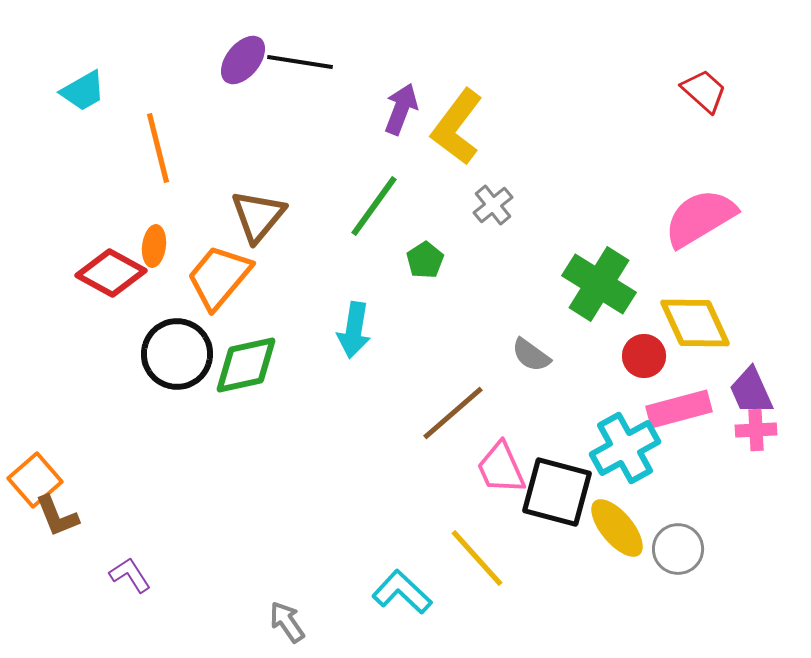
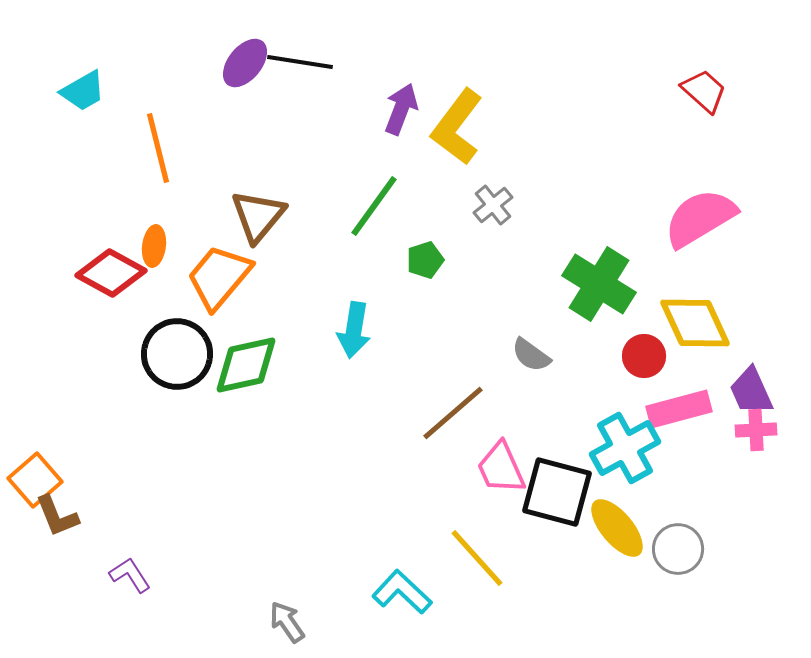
purple ellipse: moved 2 px right, 3 px down
green pentagon: rotated 15 degrees clockwise
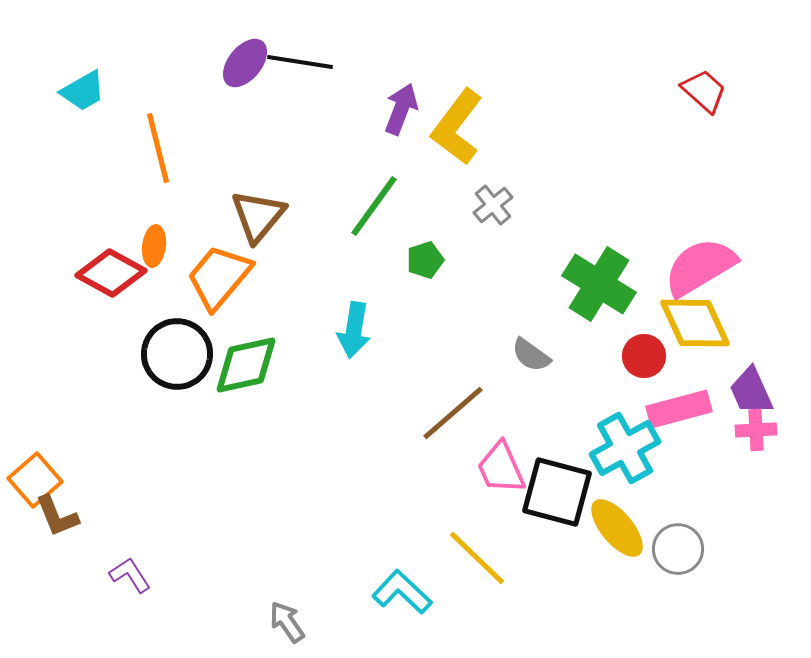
pink semicircle: moved 49 px down
yellow line: rotated 4 degrees counterclockwise
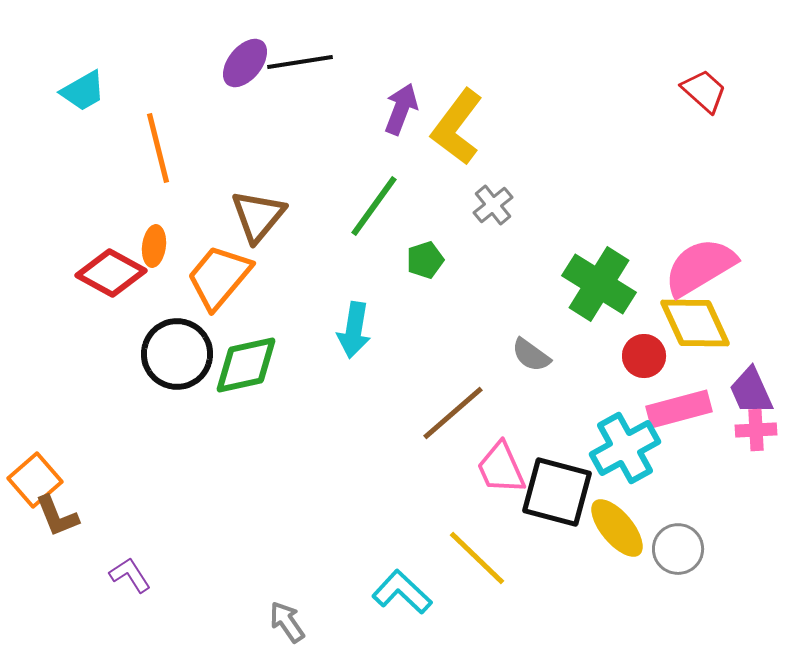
black line: rotated 18 degrees counterclockwise
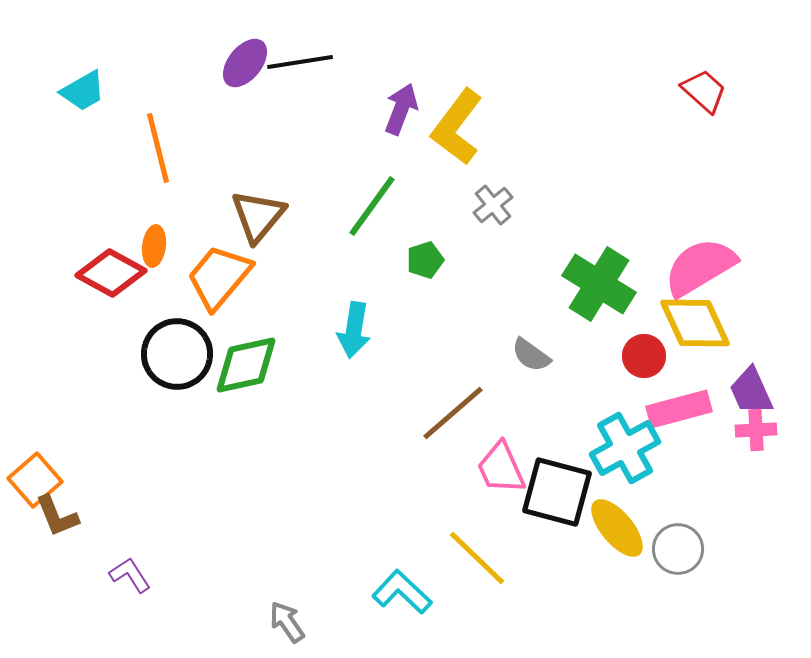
green line: moved 2 px left
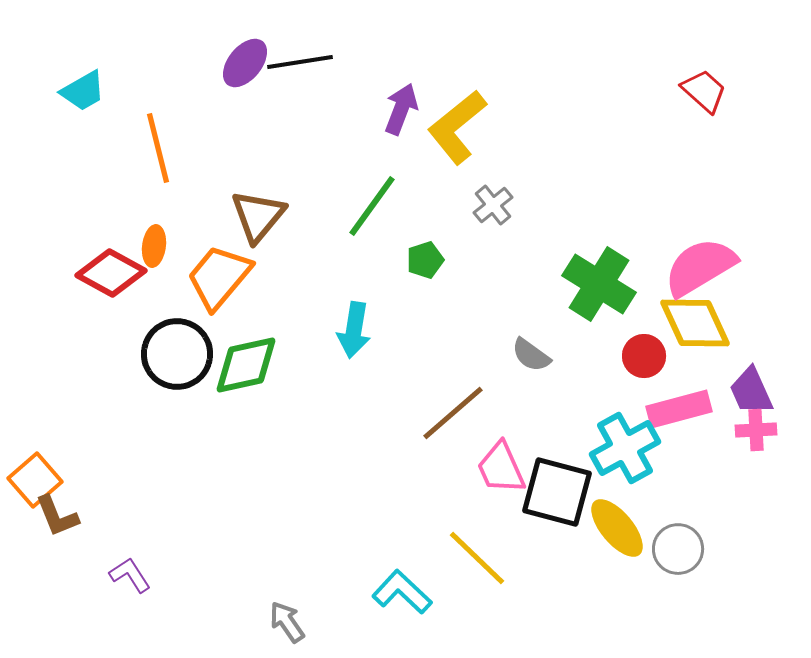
yellow L-shape: rotated 14 degrees clockwise
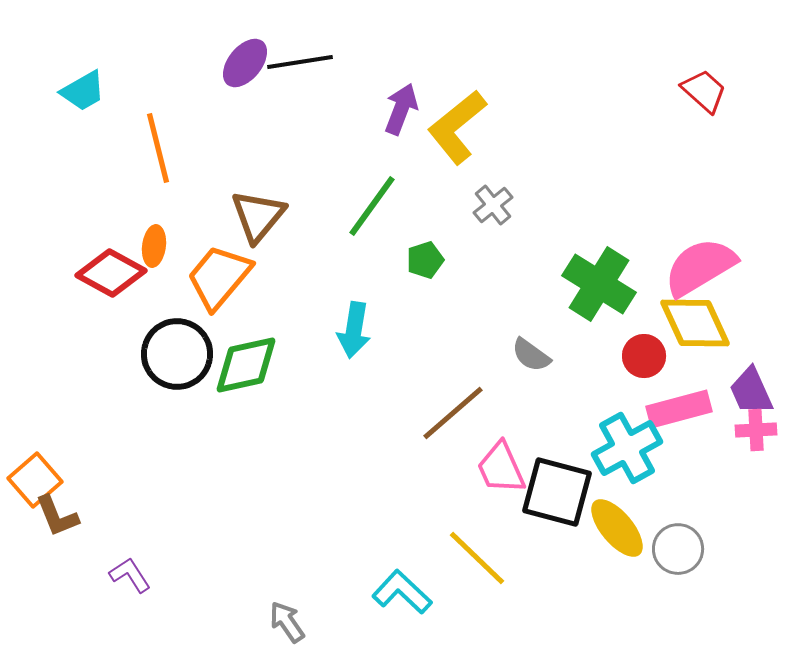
cyan cross: moved 2 px right
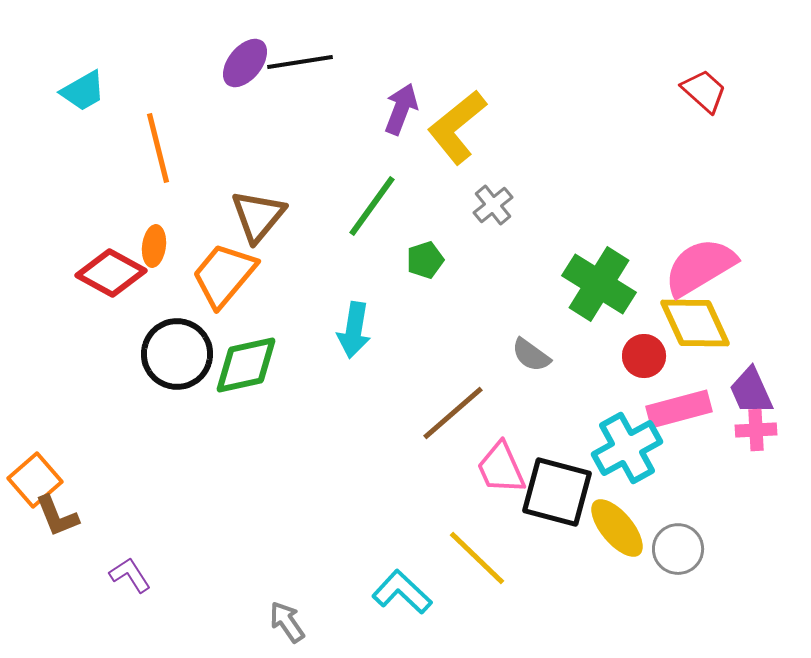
orange trapezoid: moved 5 px right, 2 px up
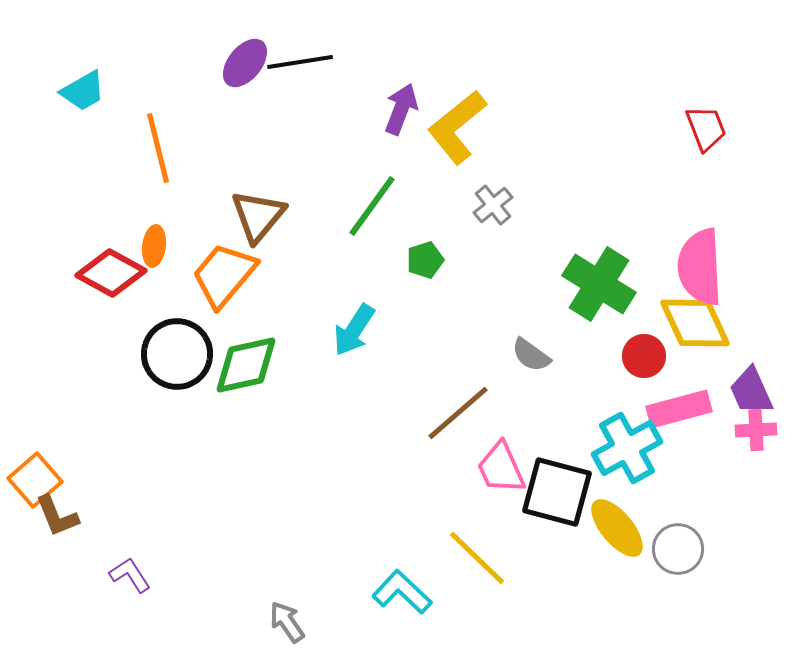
red trapezoid: moved 2 px right, 37 px down; rotated 27 degrees clockwise
pink semicircle: rotated 62 degrees counterclockwise
cyan arrow: rotated 24 degrees clockwise
brown line: moved 5 px right
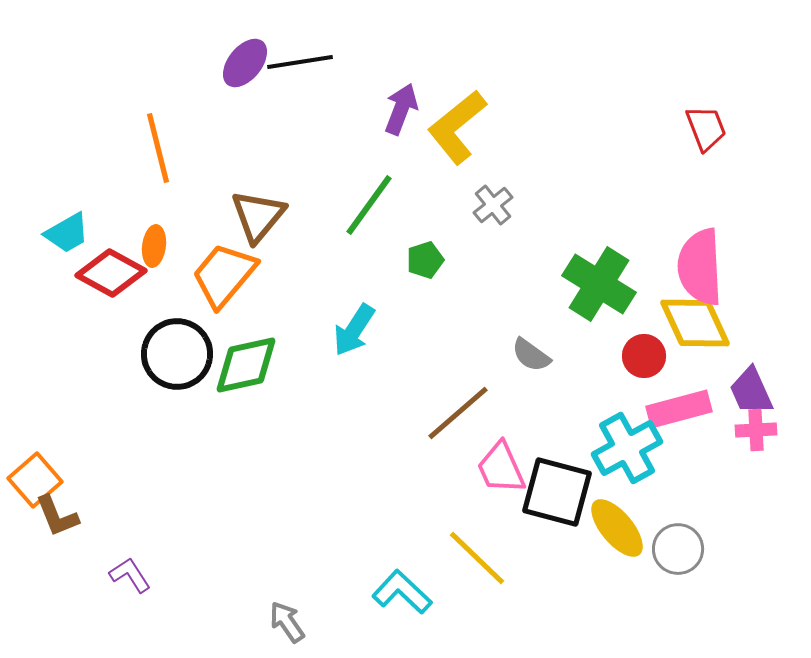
cyan trapezoid: moved 16 px left, 142 px down
green line: moved 3 px left, 1 px up
